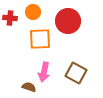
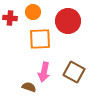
brown square: moved 2 px left, 1 px up
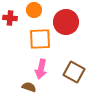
orange circle: moved 1 px right, 2 px up
red circle: moved 2 px left, 1 px down
pink arrow: moved 3 px left, 3 px up
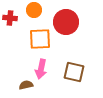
brown square: rotated 15 degrees counterclockwise
brown semicircle: moved 3 px left, 2 px up; rotated 32 degrees counterclockwise
